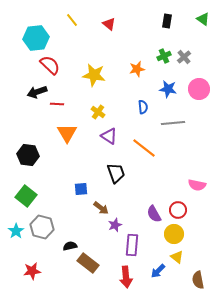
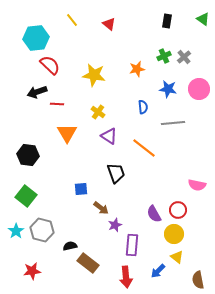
gray hexagon: moved 3 px down
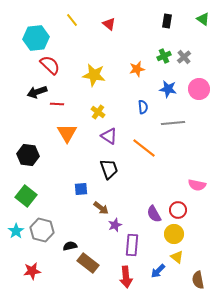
black trapezoid: moved 7 px left, 4 px up
